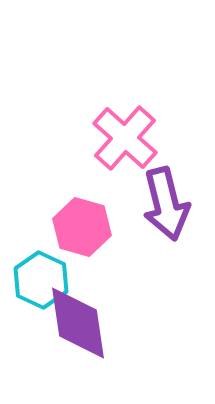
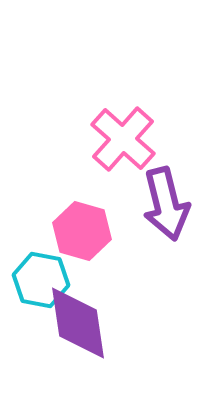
pink cross: moved 2 px left, 1 px down
pink hexagon: moved 4 px down
cyan hexagon: rotated 14 degrees counterclockwise
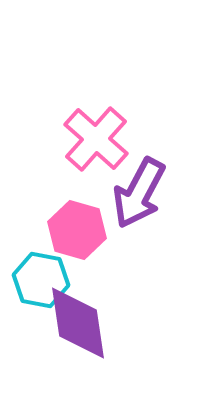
pink cross: moved 27 px left
purple arrow: moved 27 px left, 11 px up; rotated 42 degrees clockwise
pink hexagon: moved 5 px left, 1 px up
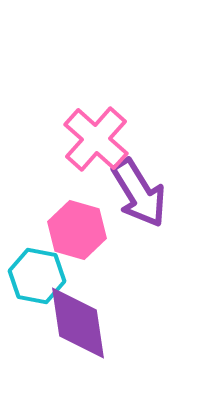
purple arrow: rotated 60 degrees counterclockwise
cyan hexagon: moved 4 px left, 4 px up
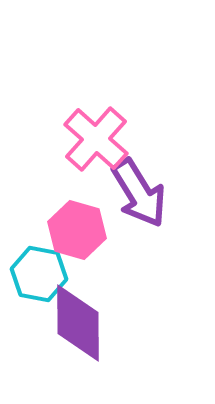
cyan hexagon: moved 2 px right, 2 px up
purple diamond: rotated 8 degrees clockwise
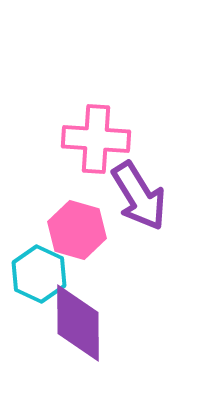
pink cross: rotated 38 degrees counterclockwise
purple arrow: moved 3 px down
cyan hexagon: rotated 14 degrees clockwise
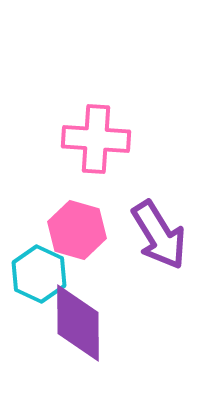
purple arrow: moved 20 px right, 39 px down
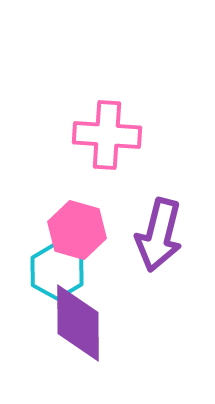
pink cross: moved 11 px right, 4 px up
purple arrow: rotated 46 degrees clockwise
cyan hexagon: moved 18 px right, 3 px up; rotated 4 degrees clockwise
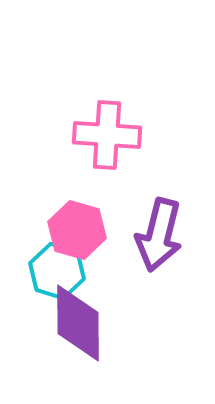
cyan hexagon: rotated 12 degrees counterclockwise
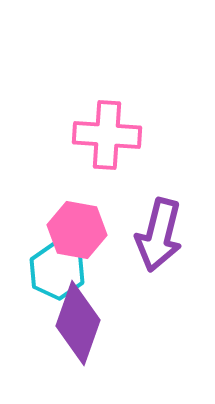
pink hexagon: rotated 6 degrees counterclockwise
cyan hexagon: rotated 8 degrees clockwise
purple diamond: rotated 20 degrees clockwise
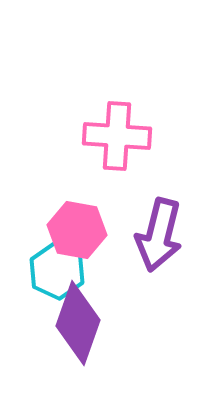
pink cross: moved 10 px right, 1 px down
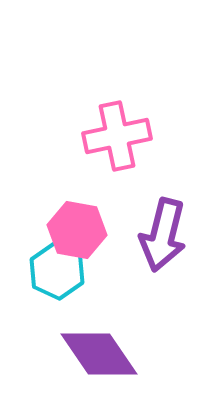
pink cross: rotated 16 degrees counterclockwise
purple arrow: moved 4 px right
purple diamond: moved 21 px right, 31 px down; rotated 54 degrees counterclockwise
